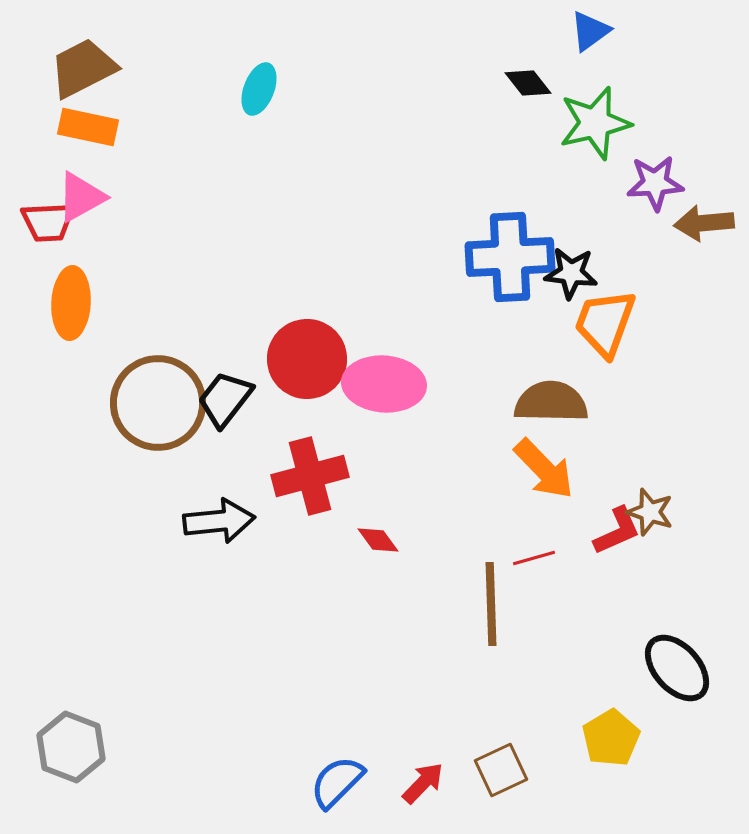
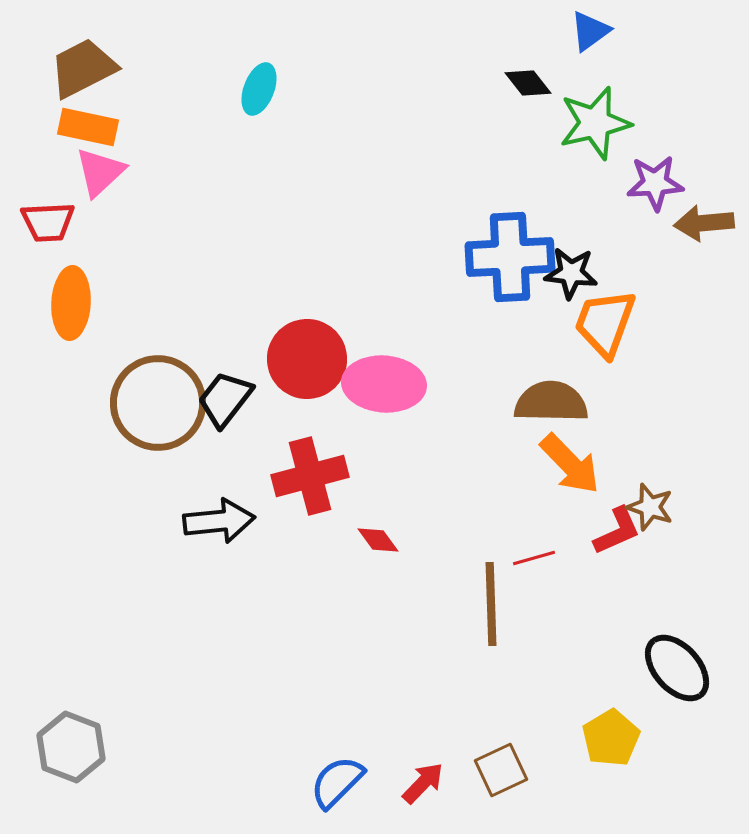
pink triangle: moved 19 px right, 25 px up; rotated 14 degrees counterclockwise
orange arrow: moved 26 px right, 5 px up
brown star: moved 5 px up
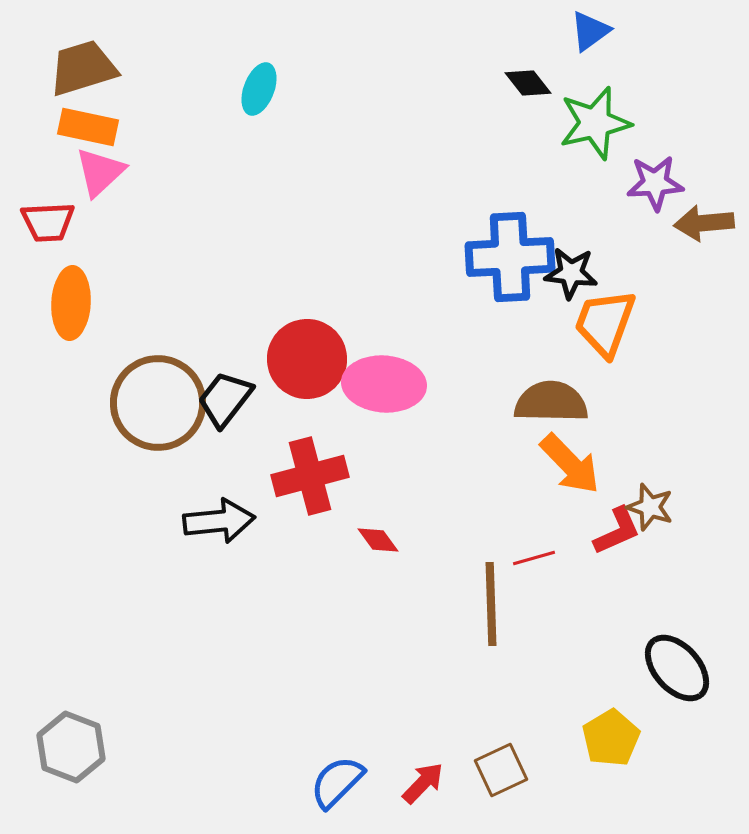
brown trapezoid: rotated 10 degrees clockwise
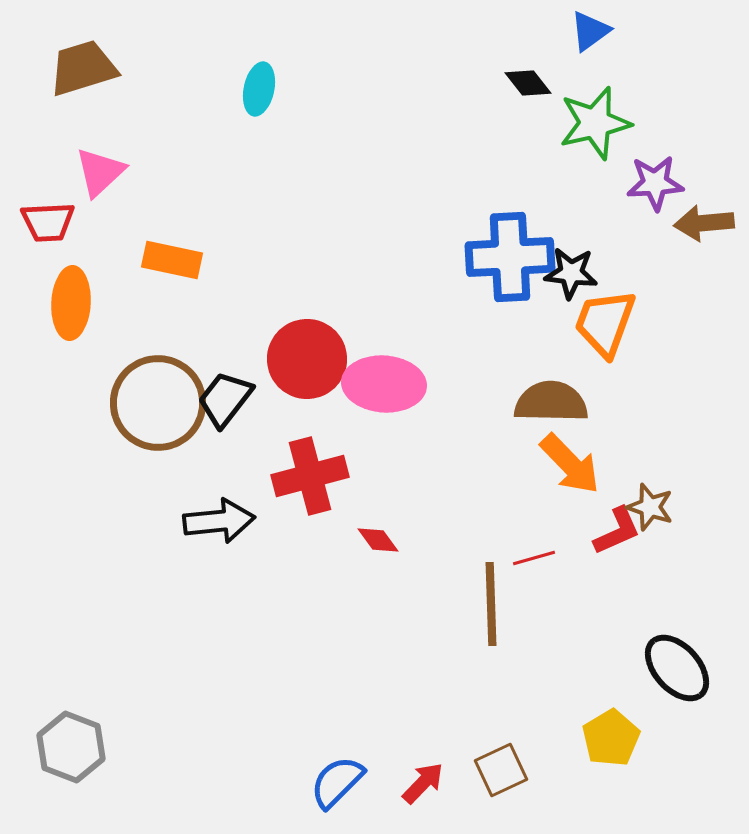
cyan ellipse: rotated 9 degrees counterclockwise
orange rectangle: moved 84 px right, 133 px down
